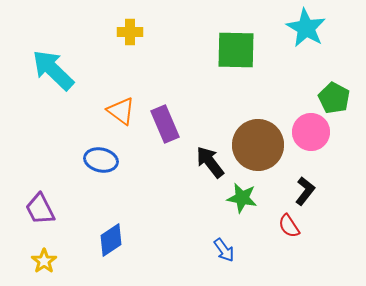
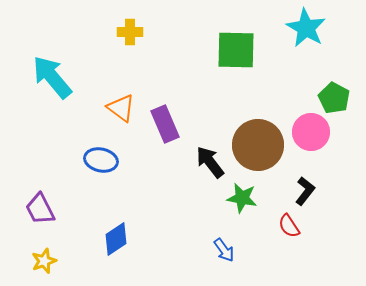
cyan arrow: moved 1 px left, 7 px down; rotated 6 degrees clockwise
orange triangle: moved 3 px up
blue diamond: moved 5 px right, 1 px up
yellow star: rotated 15 degrees clockwise
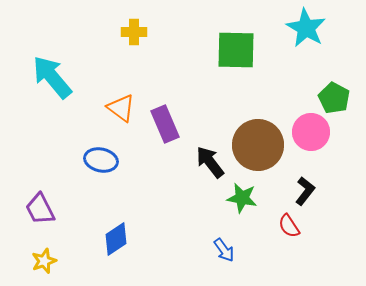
yellow cross: moved 4 px right
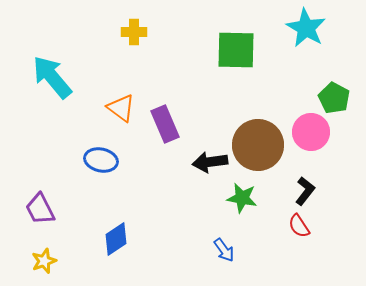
black arrow: rotated 60 degrees counterclockwise
red semicircle: moved 10 px right
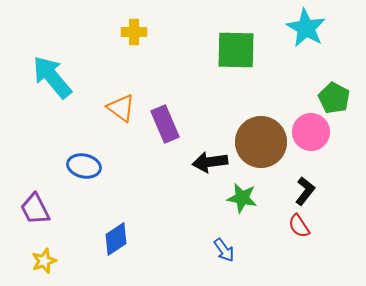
brown circle: moved 3 px right, 3 px up
blue ellipse: moved 17 px left, 6 px down
purple trapezoid: moved 5 px left
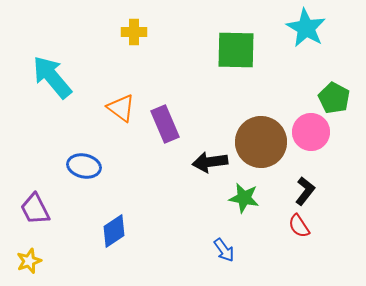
green star: moved 2 px right
blue diamond: moved 2 px left, 8 px up
yellow star: moved 15 px left
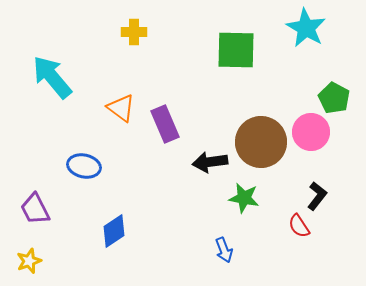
black L-shape: moved 12 px right, 5 px down
blue arrow: rotated 15 degrees clockwise
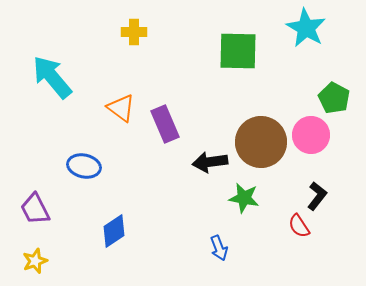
green square: moved 2 px right, 1 px down
pink circle: moved 3 px down
blue arrow: moved 5 px left, 2 px up
yellow star: moved 6 px right
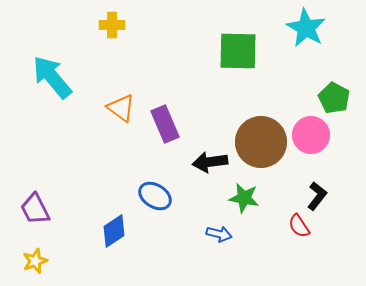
yellow cross: moved 22 px left, 7 px up
blue ellipse: moved 71 px right, 30 px down; rotated 20 degrees clockwise
blue arrow: moved 14 px up; rotated 55 degrees counterclockwise
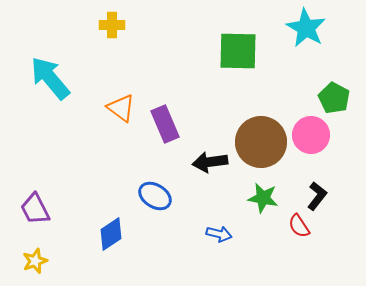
cyan arrow: moved 2 px left, 1 px down
green star: moved 19 px right
blue diamond: moved 3 px left, 3 px down
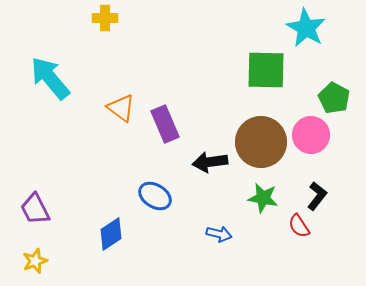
yellow cross: moved 7 px left, 7 px up
green square: moved 28 px right, 19 px down
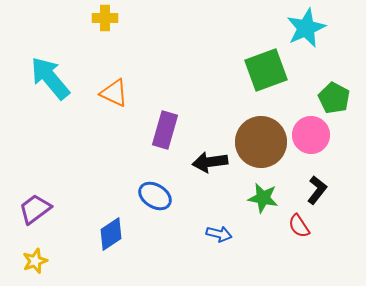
cyan star: rotated 18 degrees clockwise
green square: rotated 21 degrees counterclockwise
orange triangle: moved 7 px left, 15 px up; rotated 12 degrees counterclockwise
purple rectangle: moved 6 px down; rotated 39 degrees clockwise
black L-shape: moved 6 px up
purple trapezoid: rotated 80 degrees clockwise
